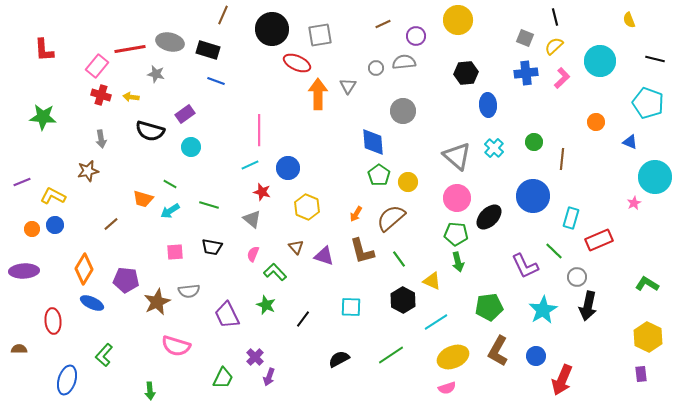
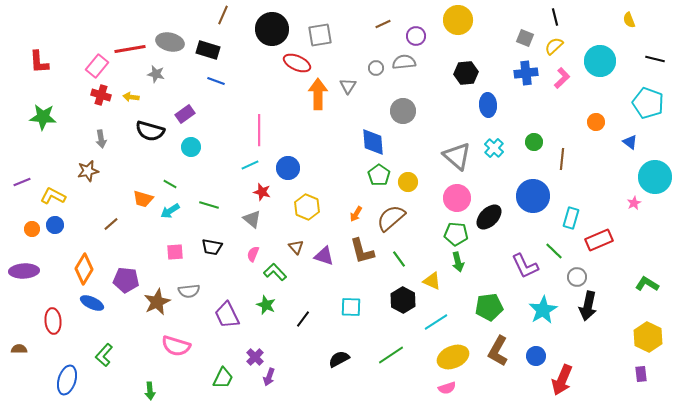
red L-shape at (44, 50): moved 5 px left, 12 px down
blue triangle at (630, 142): rotated 14 degrees clockwise
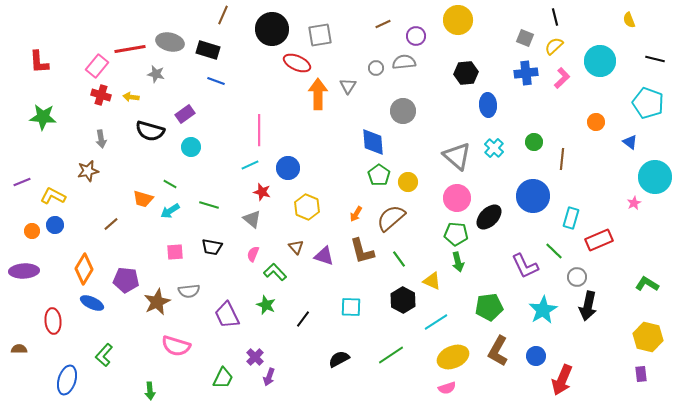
orange circle at (32, 229): moved 2 px down
yellow hexagon at (648, 337): rotated 12 degrees counterclockwise
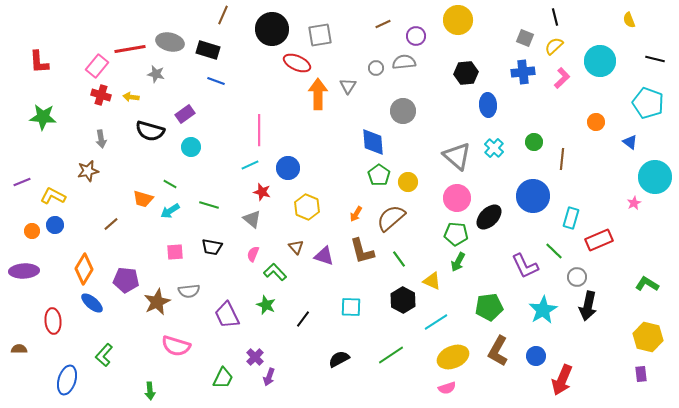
blue cross at (526, 73): moved 3 px left, 1 px up
green arrow at (458, 262): rotated 42 degrees clockwise
blue ellipse at (92, 303): rotated 15 degrees clockwise
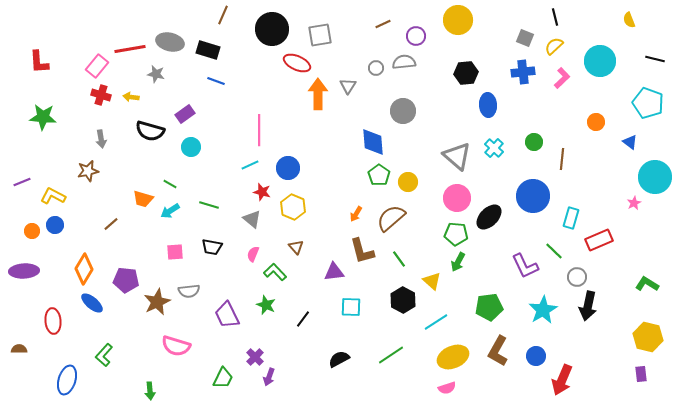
yellow hexagon at (307, 207): moved 14 px left
purple triangle at (324, 256): moved 10 px right, 16 px down; rotated 25 degrees counterclockwise
yellow triangle at (432, 281): rotated 18 degrees clockwise
